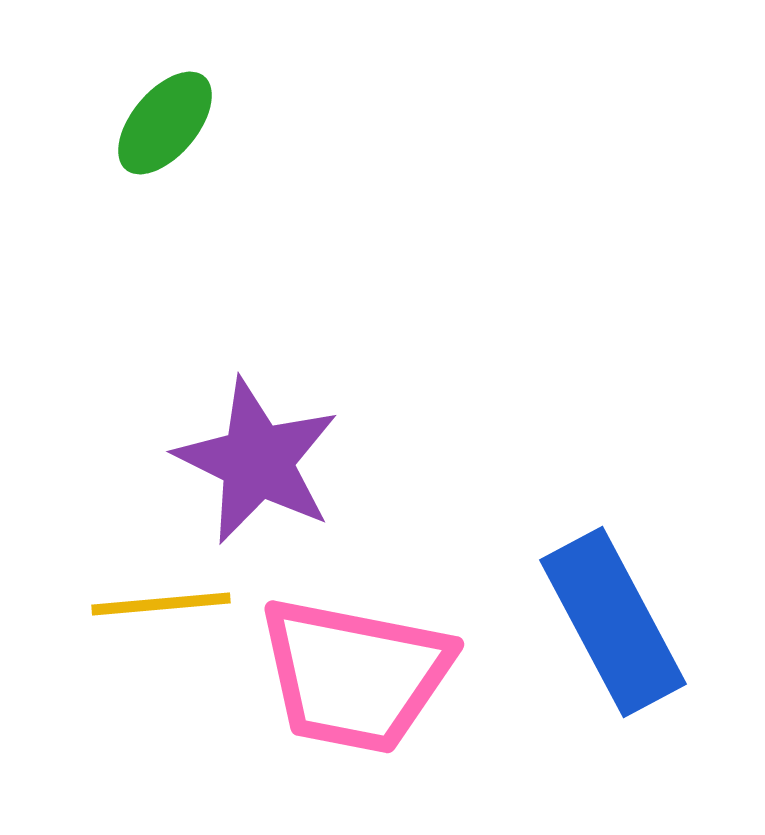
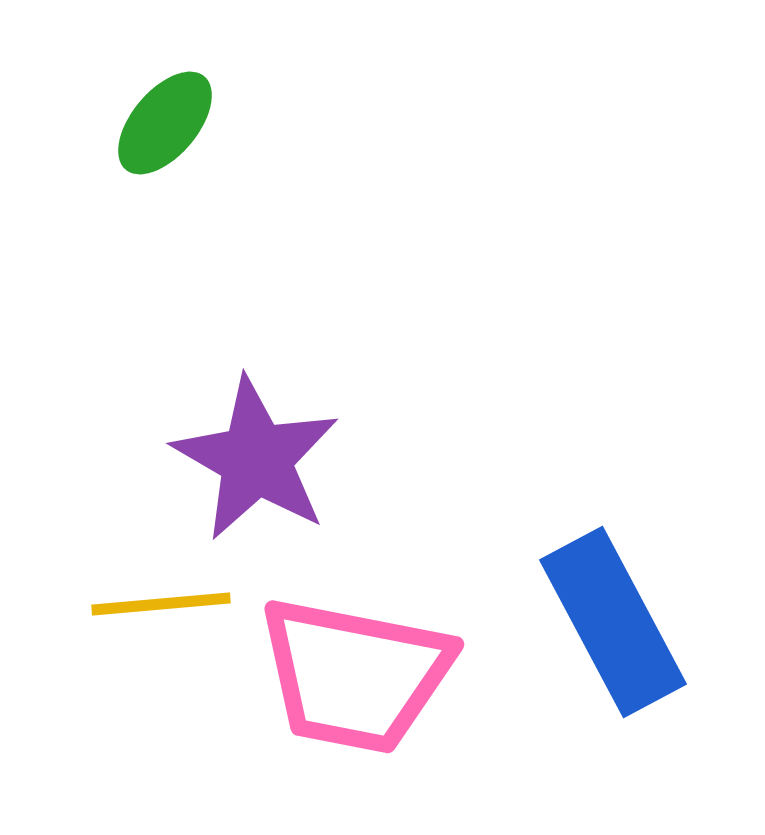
purple star: moved 1 px left, 2 px up; rotated 4 degrees clockwise
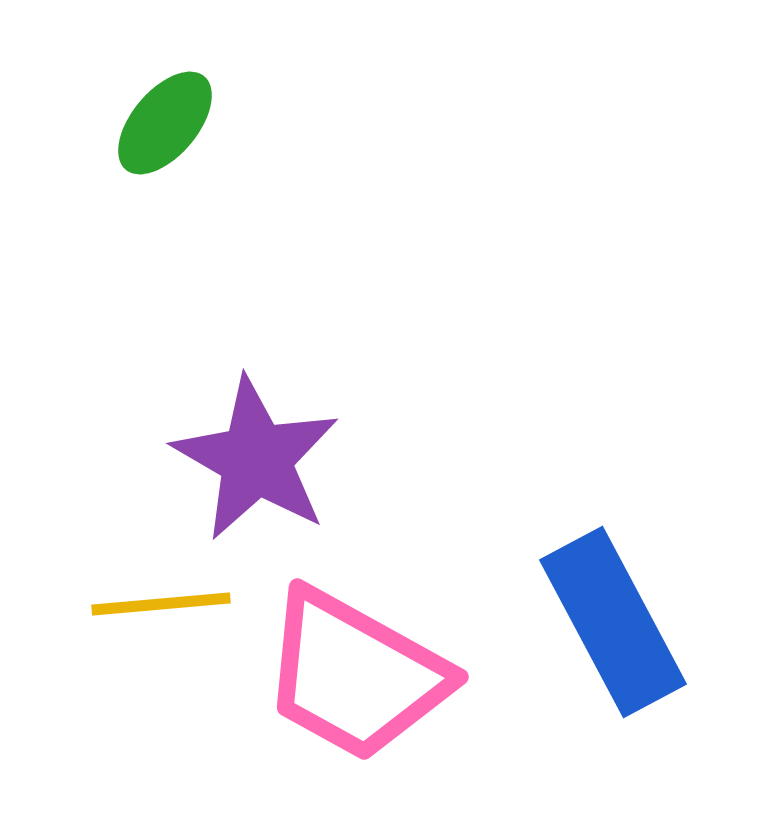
pink trapezoid: rotated 18 degrees clockwise
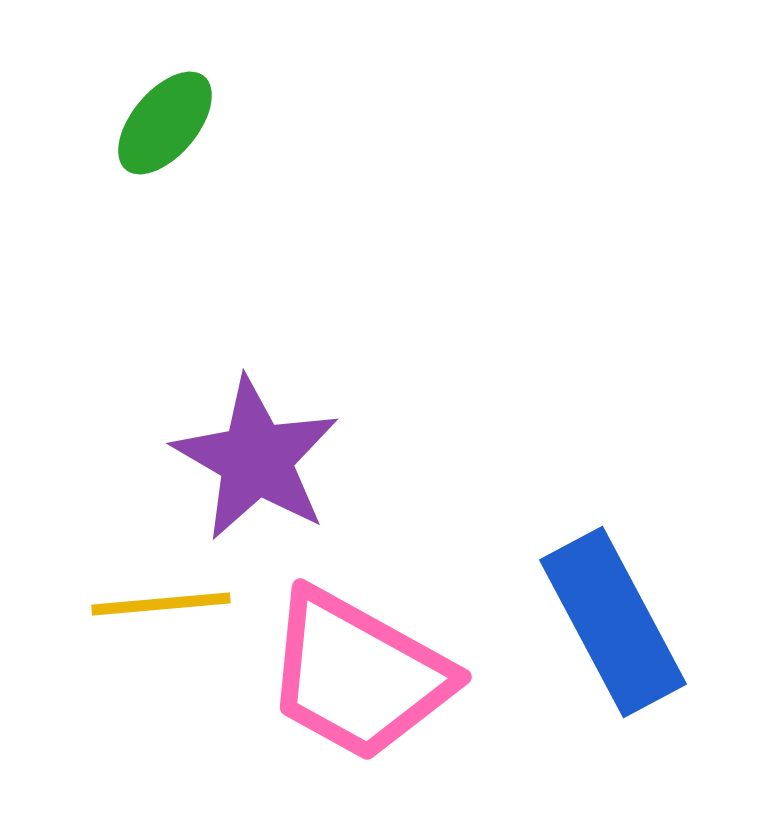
pink trapezoid: moved 3 px right
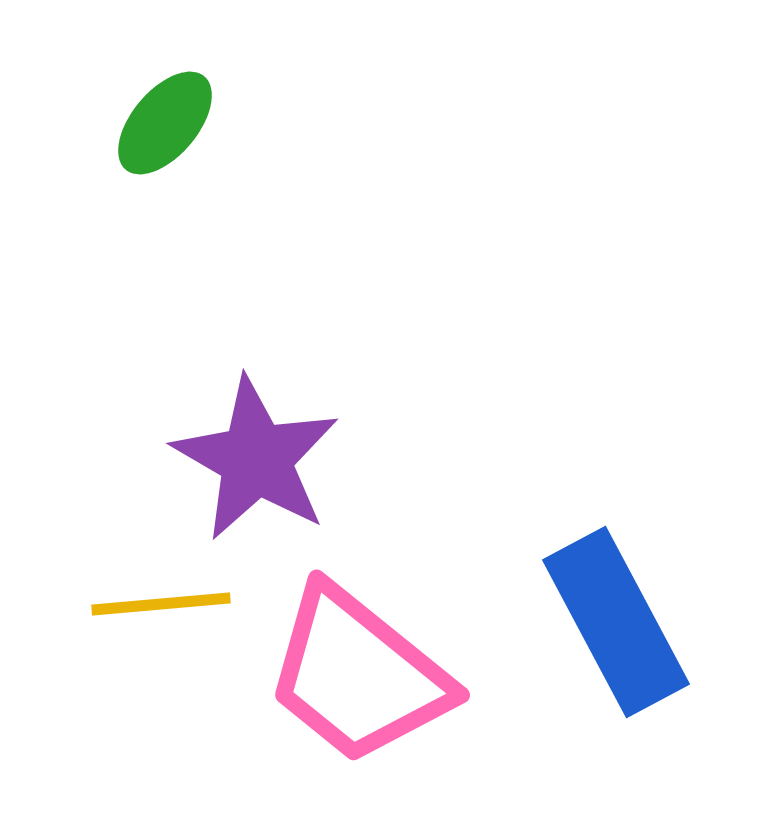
blue rectangle: moved 3 px right
pink trapezoid: rotated 10 degrees clockwise
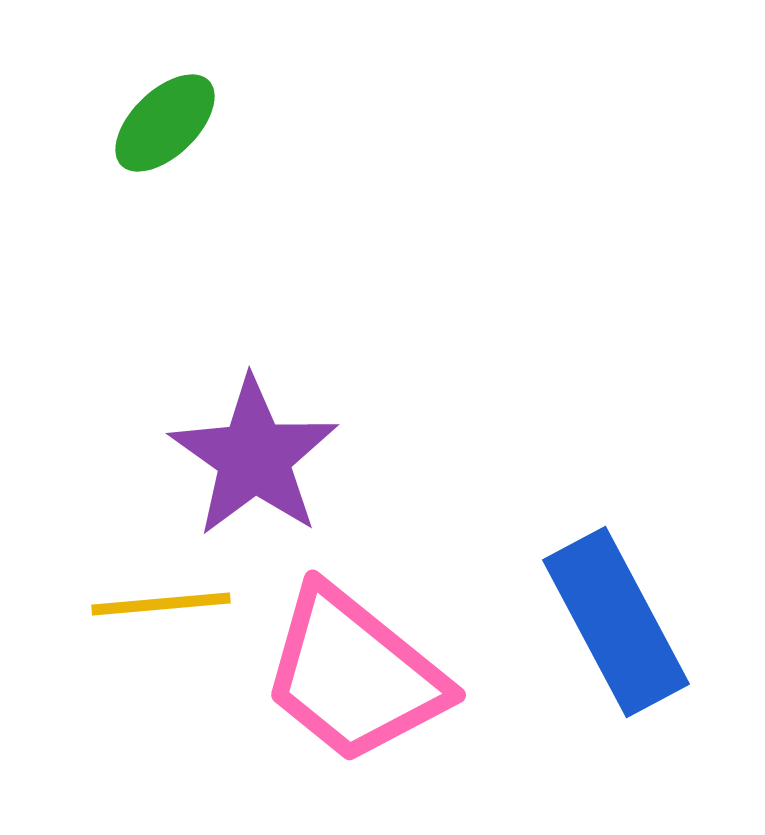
green ellipse: rotated 6 degrees clockwise
purple star: moved 2 px left, 2 px up; rotated 5 degrees clockwise
pink trapezoid: moved 4 px left
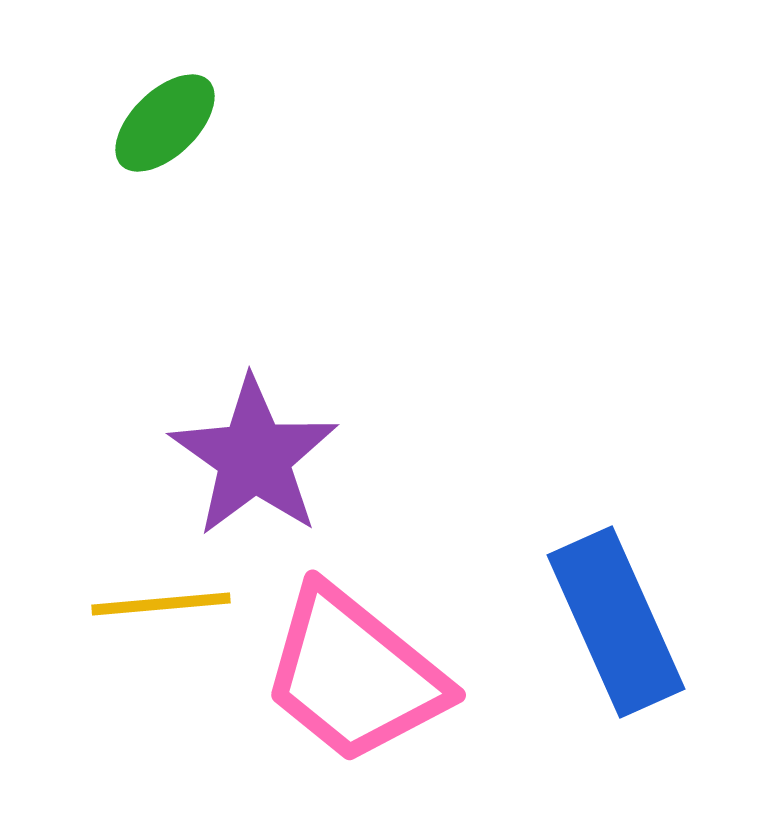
blue rectangle: rotated 4 degrees clockwise
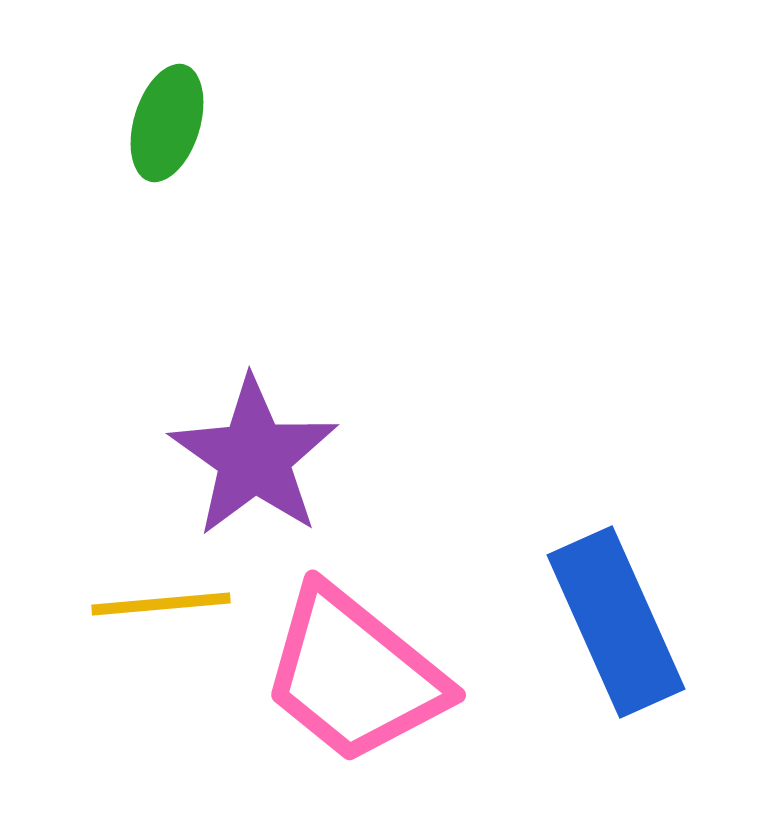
green ellipse: moved 2 px right; rotated 29 degrees counterclockwise
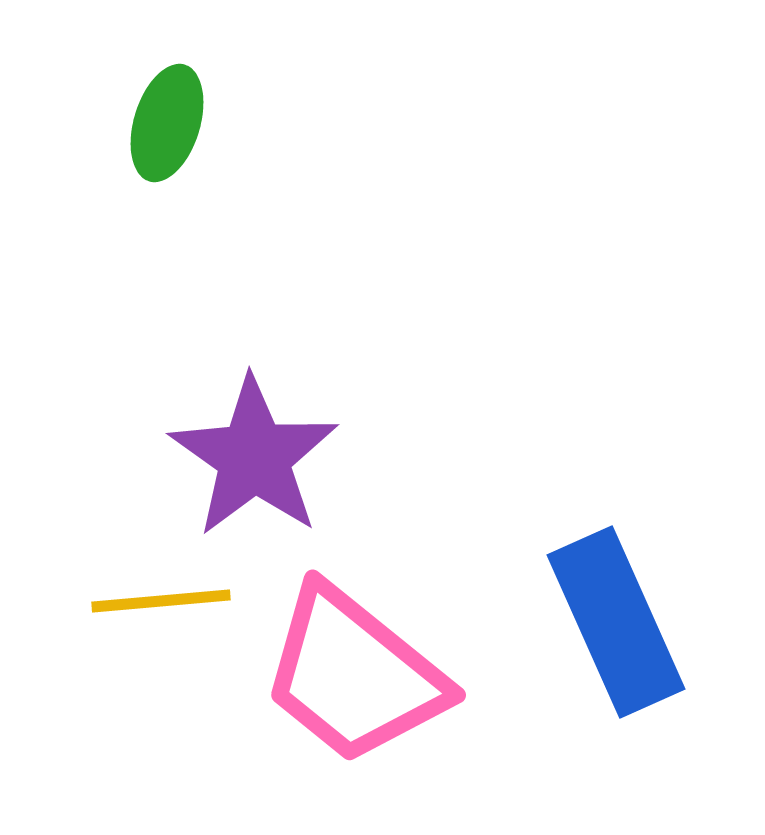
yellow line: moved 3 px up
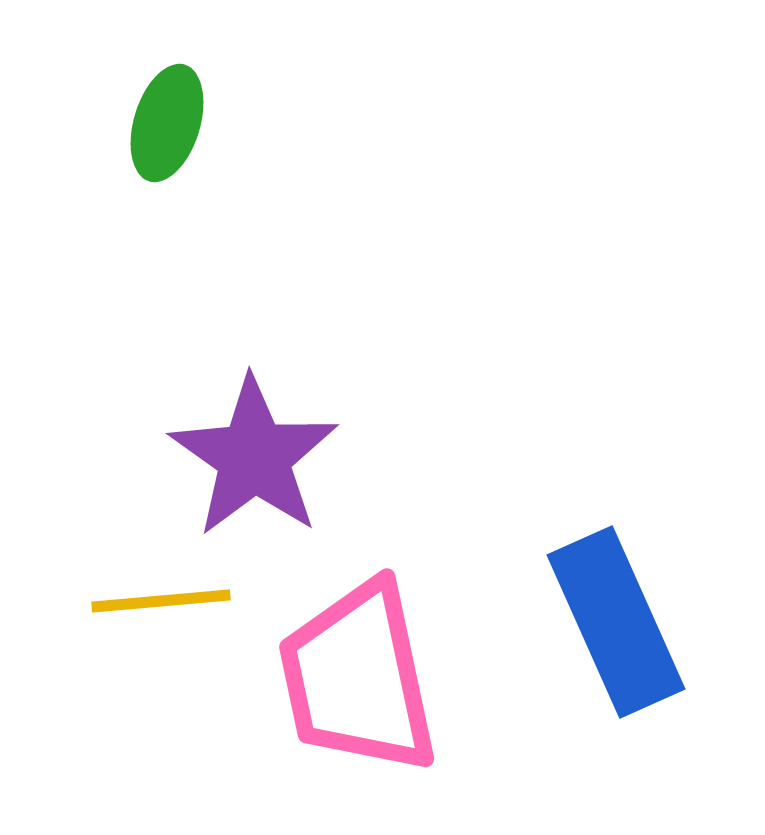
pink trapezoid: moved 4 px right, 3 px down; rotated 39 degrees clockwise
